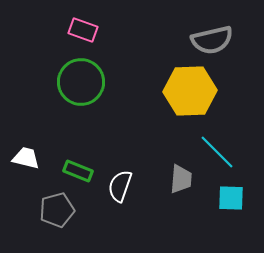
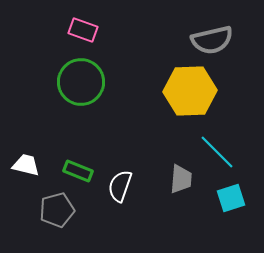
white trapezoid: moved 7 px down
cyan square: rotated 20 degrees counterclockwise
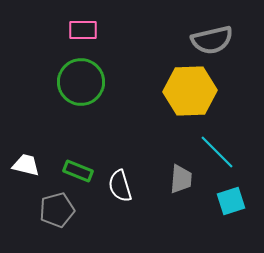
pink rectangle: rotated 20 degrees counterclockwise
white semicircle: rotated 36 degrees counterclockwise
cyan square: moved 3 px down
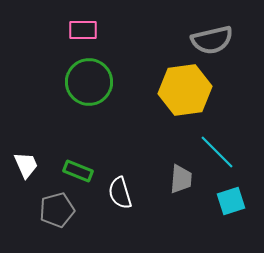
green circle: moved 8 px right
yellow hexagon: moved 5 px left, 1 px up; rotated 6 degrees counterclockwise
white trapezoid: rotated 52 degrees clockwise
white semicircle: moved 7 px down
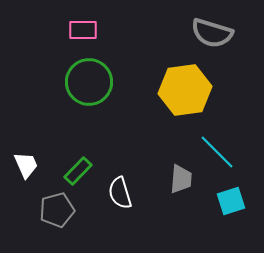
gray semicircle: moved 7 px up; rotated 30 degrees clockwise
green rectangle: rotated 68 degrees counterclockwise
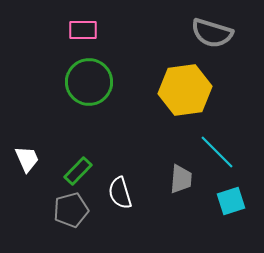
white trapezoid: moved 1 px right, 6 px up
gray pentagon: moved 14 px right
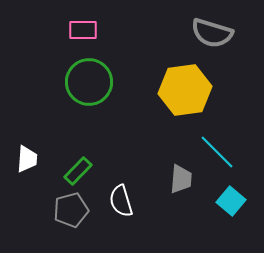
white trapezoid: rotated 28 degrees clockwise
white semicircle: moved 1 px right, 8 px down
cyan square: rotated 32 degrees counterclockwise
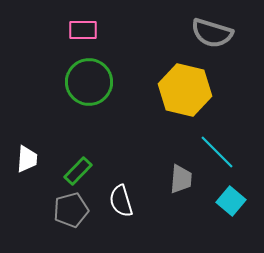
yellow hexagon: rotated 21 degrees clockwise
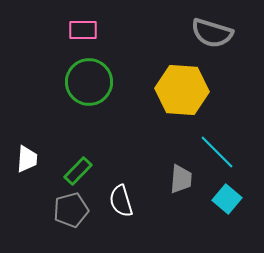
yellow hexagon: moved 3 px left; rotated 9 degrees counterclockwise
cyan square: moved 4 px left, 2 px up
